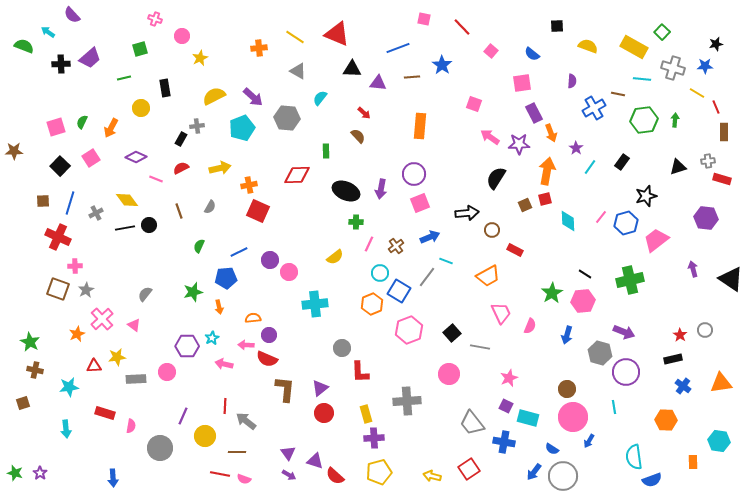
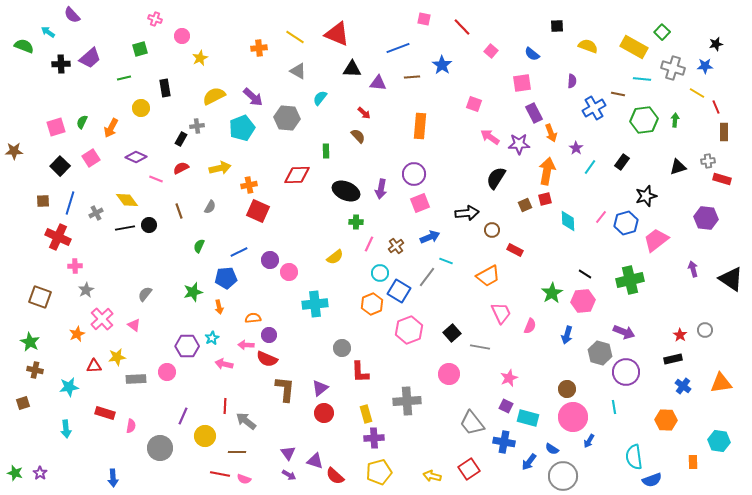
brown square at (58, 289): moved 18 px left, 8 px down
blue arrow at (534, 472): moved 5 px left, 10 px up
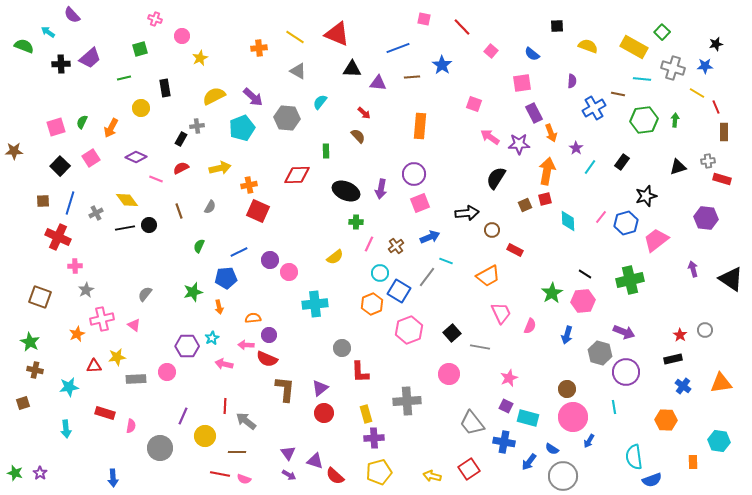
cyan semicircle at (320, 98): moved 4 px down
pink cross at (102, 319): rotated 30 degrees clockwise
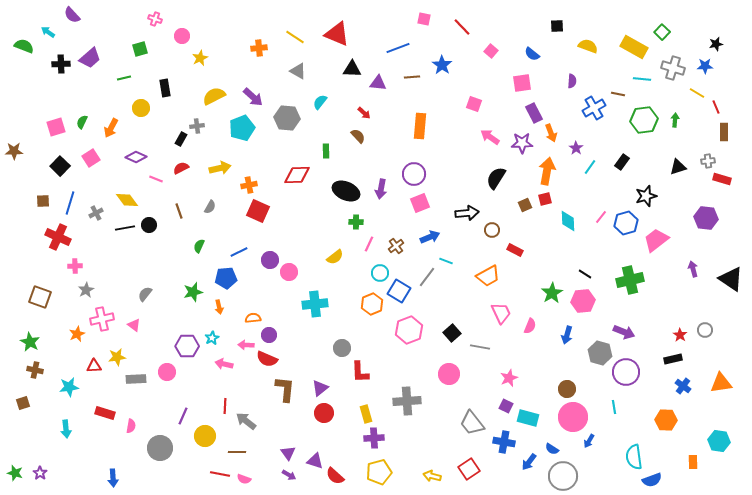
purple star at (519, 144): moved 3 px right, 1 px up
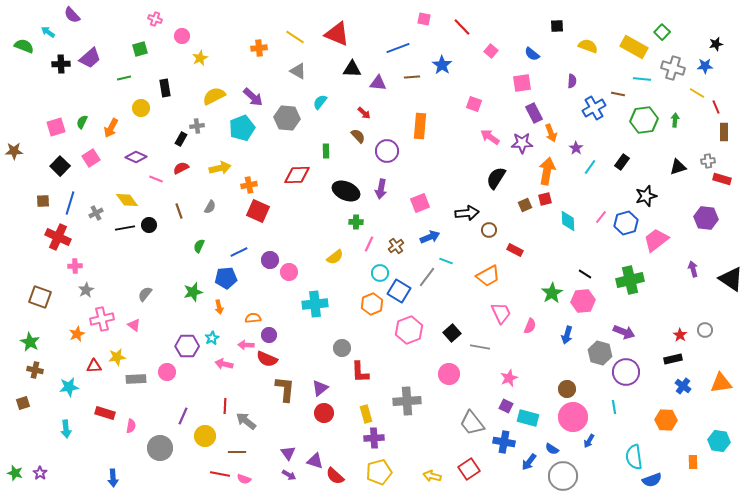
purple circle at (414, 174): moved 27 px left, 23 px up
brown circle at (492, 230): moved 3 px left
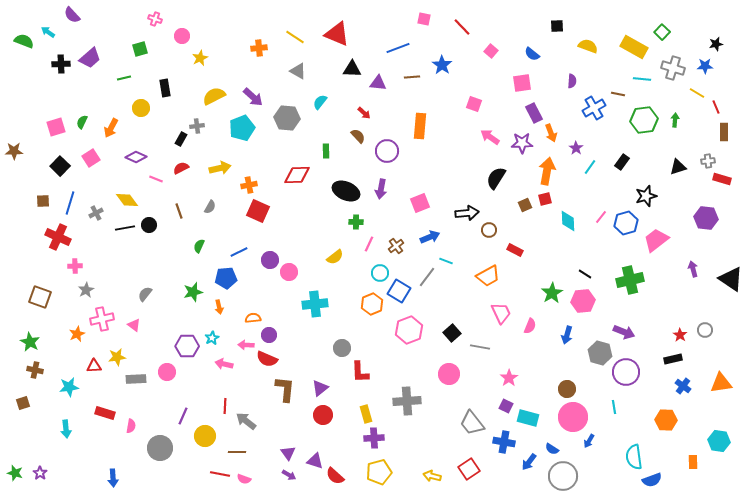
green semicircle at (24, 46): moved 5 px up
pink star at (509, 378): rotated 12 degrees counterclockwise
red circle at (324, 413): moved 1 px left, 2 px down
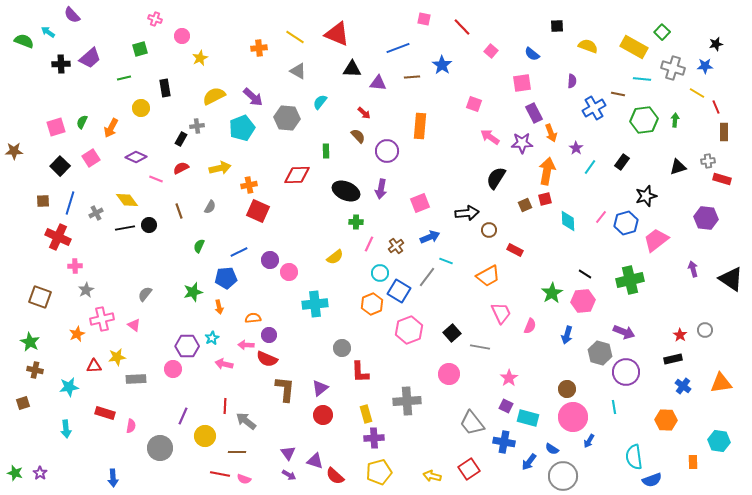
pink circle at (167, 372): moved 6 px right, 3 px up
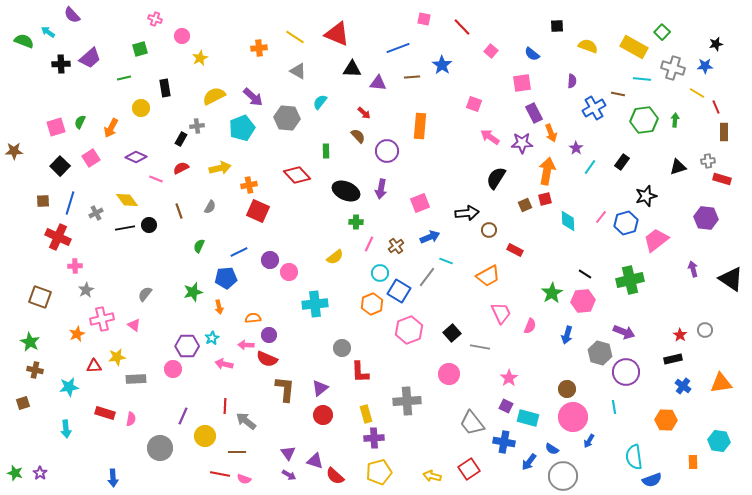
green semicircle at (82, 122): moved 2 px left
red diamond at (297, 175): rotated 48 degrees clockwise
pink semicircle at (131, 426): moved 7 px up
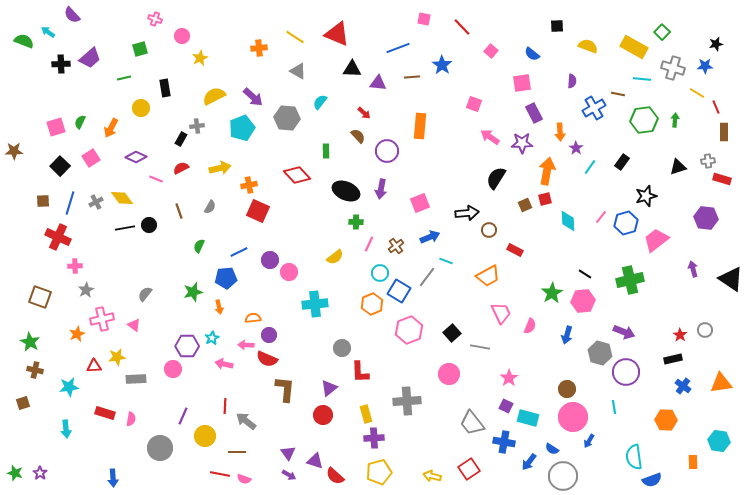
orange arrow at (551, 133): moved 9 px right, 1 px up; rotated 18 degrees clockwise
yellow diamond at (127, 200): moved 5 px left, 2 px up
gray cross at (96, 213): moved 11 px up
purple triangle at (320, 388): moved 9 px right
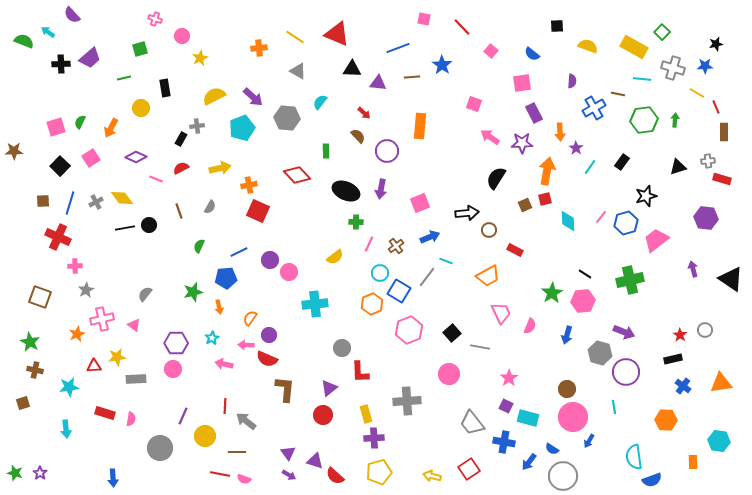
orange semicircle at (253, 318): moved 3 px left; rotated 49 degrees counterclockwise
purple hexagon at (187, 346): moved 11 px left, 3 px up
